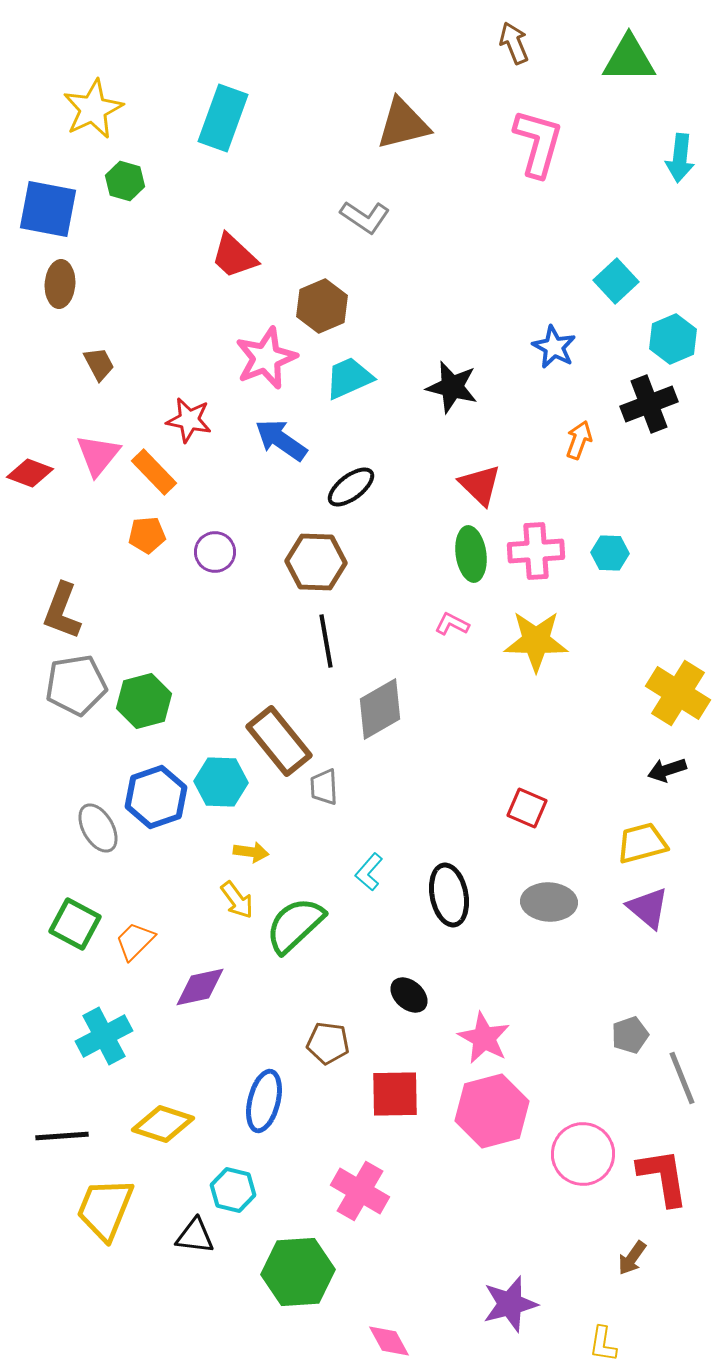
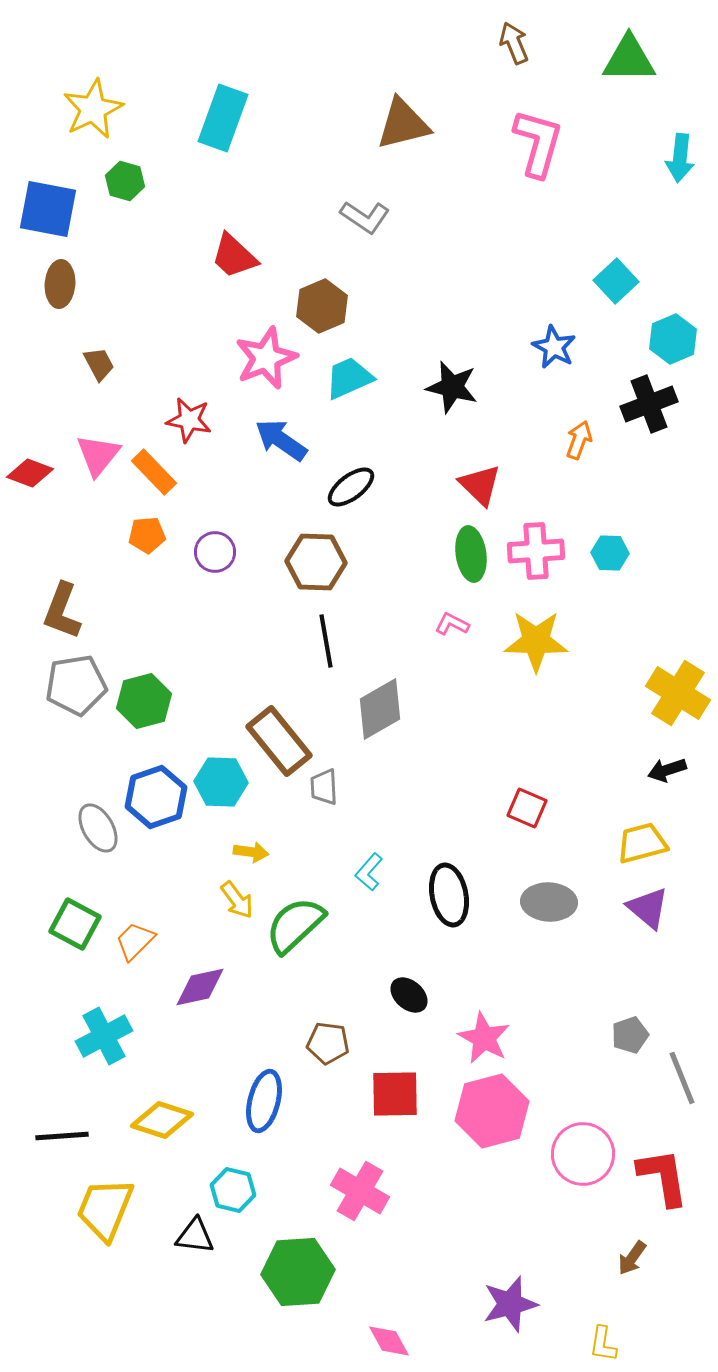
yellow diamond at (163, 1124): moved 1 px left, 4 px up
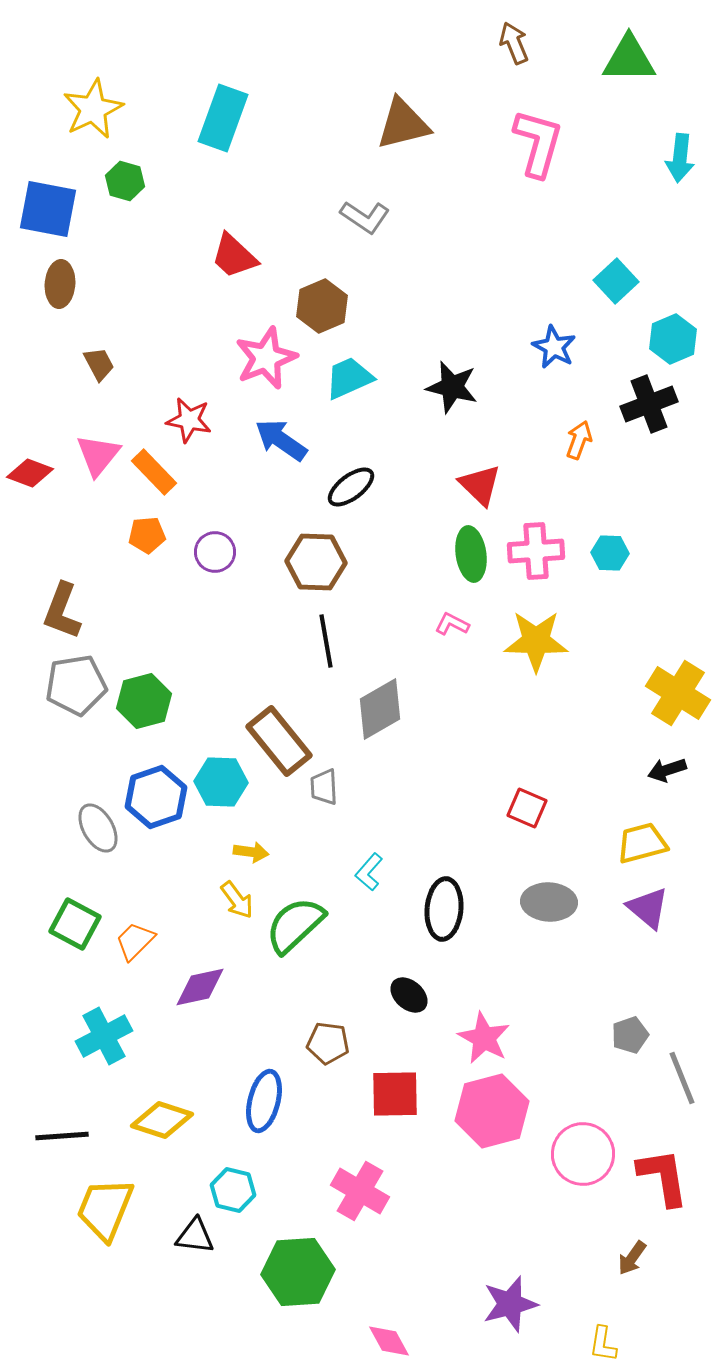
black ellipse at (449, 895): moved 5 px left, 14 px down; rotated 16 degrees clockwise
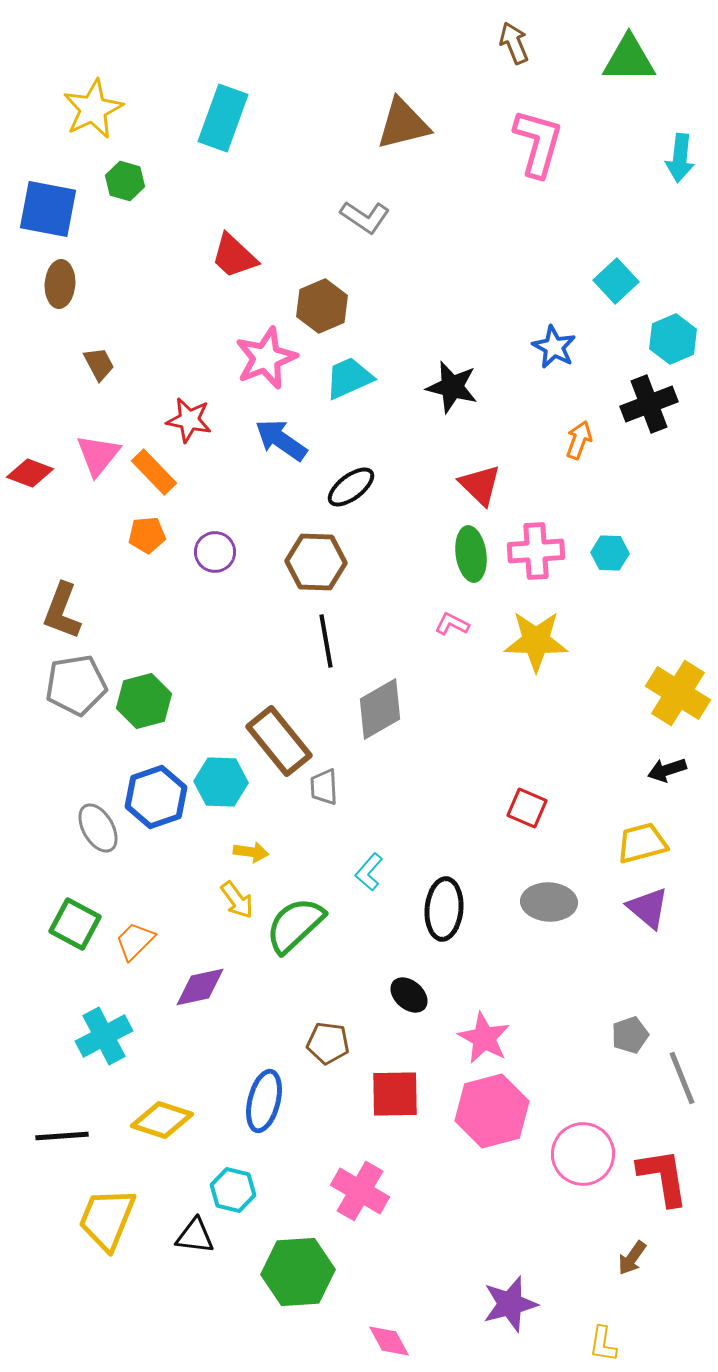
yellow trapezoid at (105, 1209): moved 2 px right, 10 px down
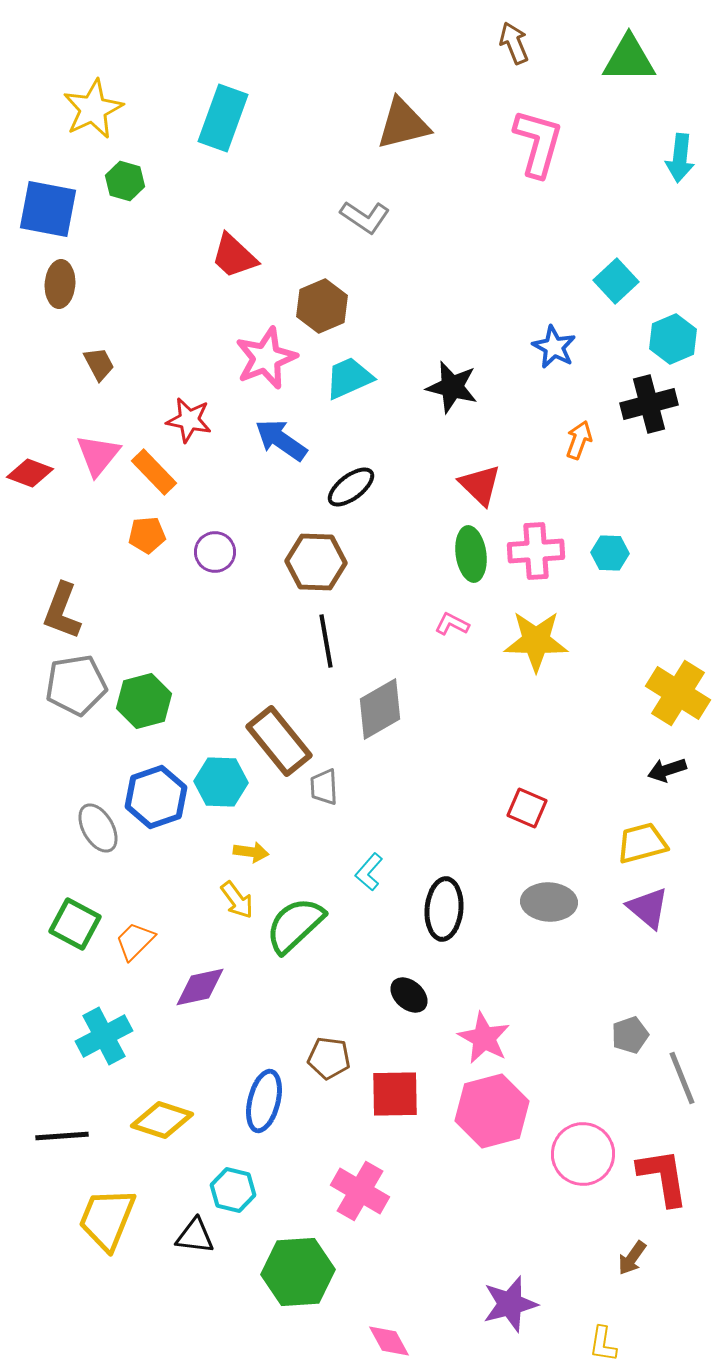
black cross at (649, 404): rotated 6 degrees clockwise
brown pentagon at (328, 1043): moved 1 px right, 15 px down
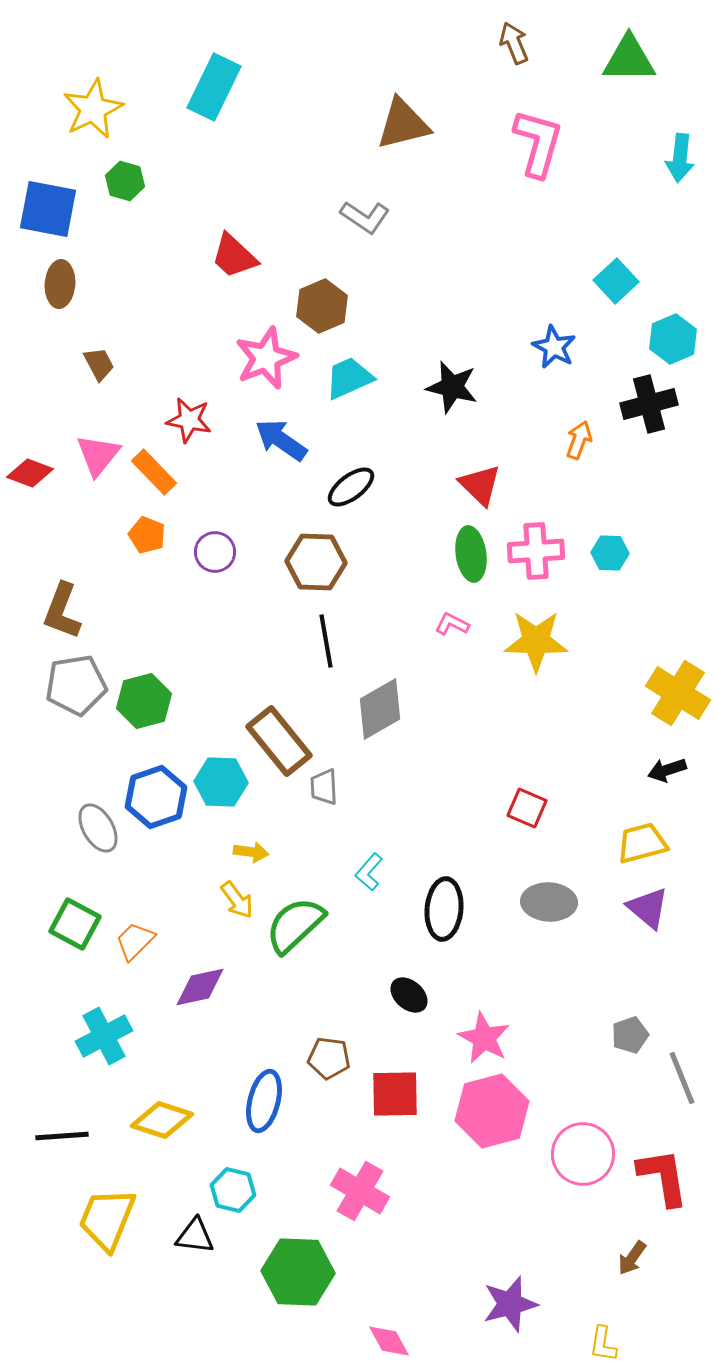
cyan rectangle at (223, 118): moved 9 px left, 31 px up; rotated 6 degrees clockwise
orange pentagon at (147, 535): rotated 27 degrees clockwise
green hexagon at (298, 1272): rotated 6 degrees clockwise
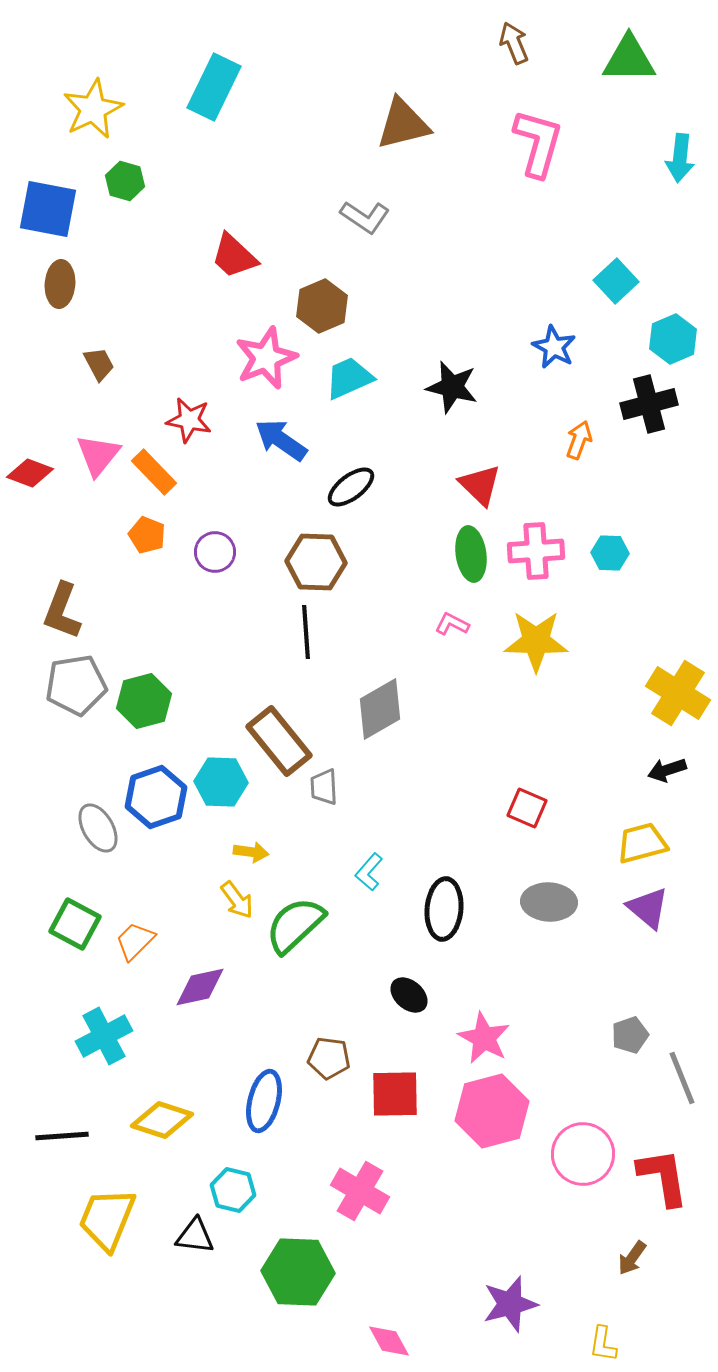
black line at (326, 641): moved 20 px left, 9 px up; rotated 6 degrees clockwise
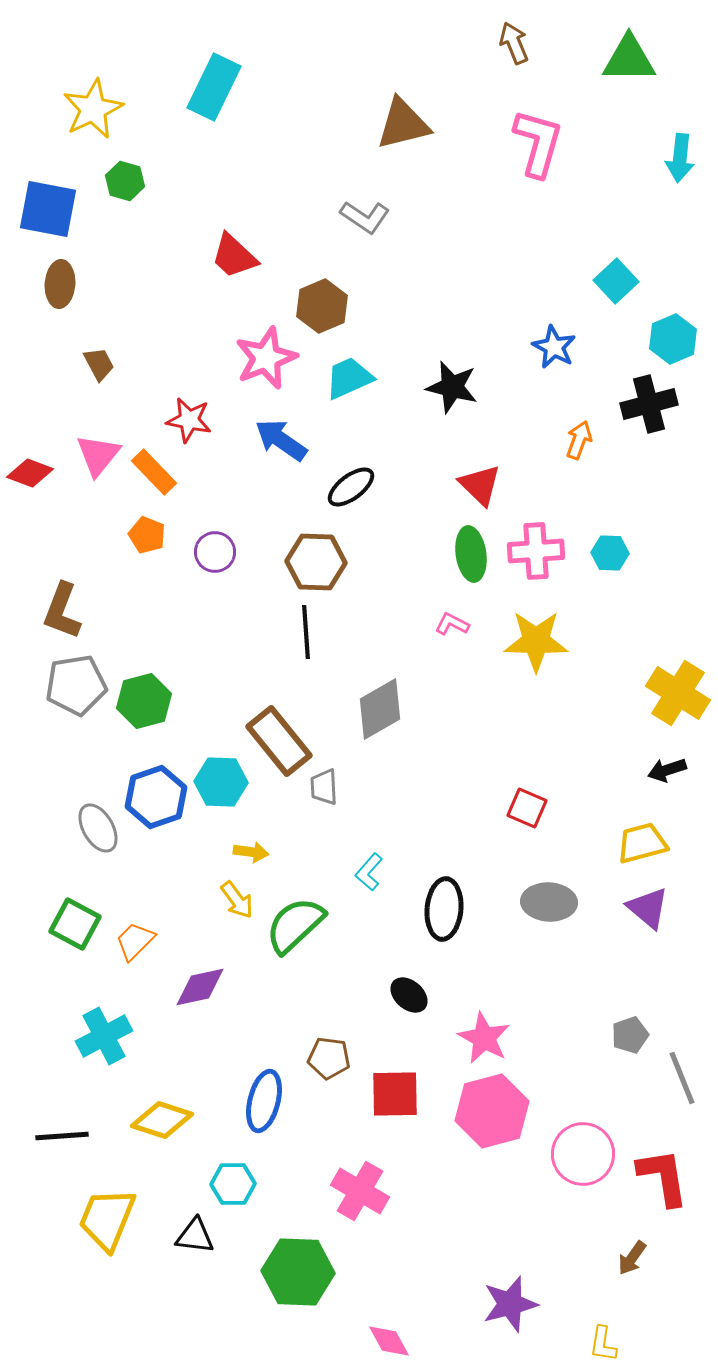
cyan hexagon at (233, 1190): moved 6 px up; rotated 15 degrees counterclockwise
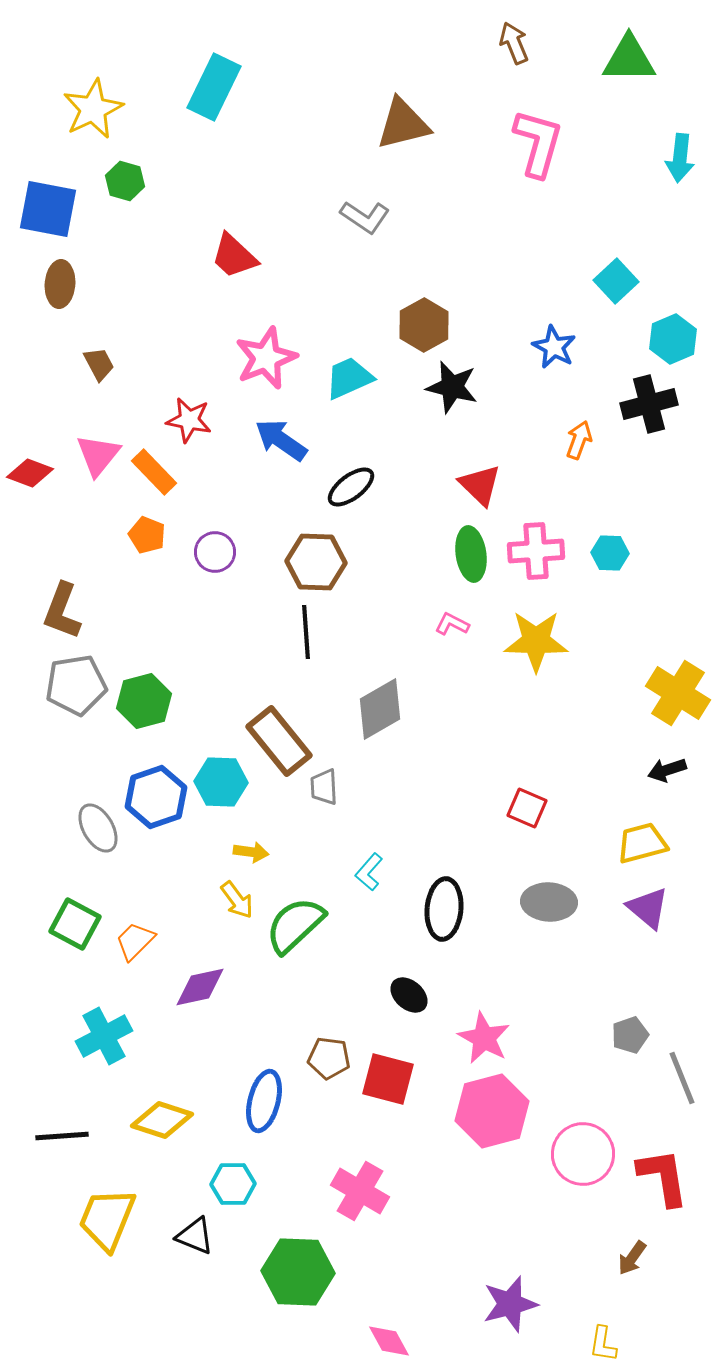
brown hexagon at (322, 306): moved 102 px right, 19 px down; rotated 6 degrees counterclockwise
red square at (395, 1094): moved 7 px left, 15 px up; rotated 16 degrees clockwise
black triangle at (195, 1236): rotated 15 degrees clockwise
